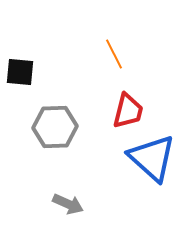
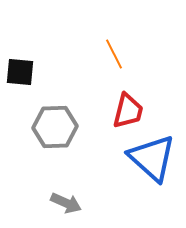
gray arrow: moved 2 px left, 1 px up
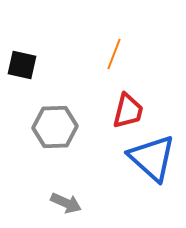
orange line: rotated 48 degrees clockwise
black square: moved 2 px right, 7 px up; rotated 8 degrees clockwise
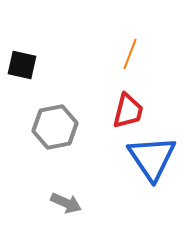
orange line: moved 16 px right
gray hexagon: rotated 9 degrees counterclockwise
blue triangle: rotated 14 degrees clockwise
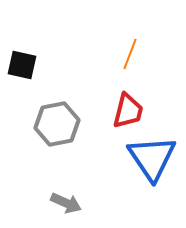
gray hexagon: moved 2 px right, 3 px up
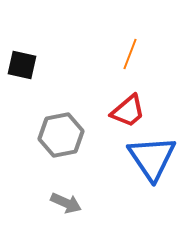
red trapezoid: rotated 36 degrees clockwise
gray hexagon: moved 4 px right, 11 px down
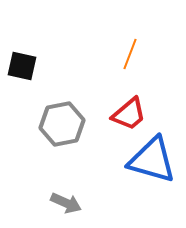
black square: moved 1 px down
red trapezoid: moved 1 px right, 3 px down
gray hexagon: moved 1 px right, 11 px up
blue triangle: moved 2 px down; rotated 40 degrees counterclockwise
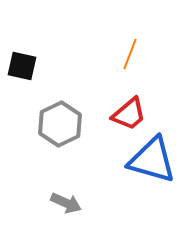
gray hexagon: moved 2 px left; rotated 15 degrees counterclockwise
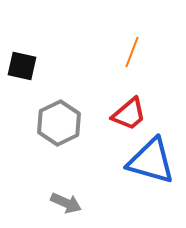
orange line: moved 2 px right, 2 px up
gray hexagon: moved 1 px left, 1 px up
blue triangle: moved 1 px left, 1 px down
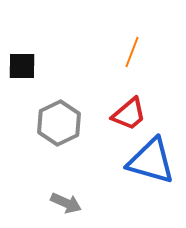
black square: rotated 12 degrees counterclockwise
